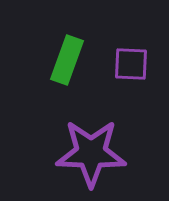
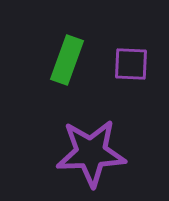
purple star: rotated 4 degrees counterclockwise
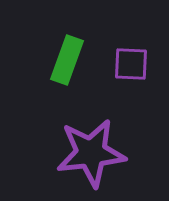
purple star: rotated 4 degrees counterclockwise
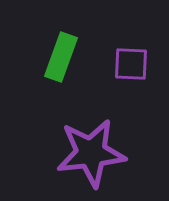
green rectangle: moved 6 px left, 3 px up
